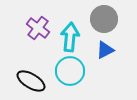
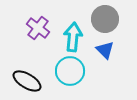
gray circle: moved 1 px right
cyan arrow: moved 3 px right
blue triangle: rotated 48 degrees counterclockwise
black ellipse: moved 4 px left
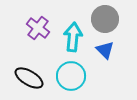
cyan circle: moved 1 px right, 5 px down
black ellipse: moved 2 px right, 3 px up
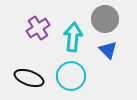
purple cross: rotated 20 degrees clockwise
blue triangle: moved 3 px right
black ellipse: rotated 12 degrees counterclockwise
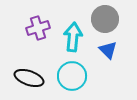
purple cross: rotated 15 degrees clockwise
cyan circle: moved 1 px right
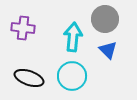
purple cross: moved 15 px left; rotated 25 degrees clockwise
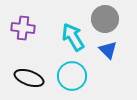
cyan arrow: rotated 36 degrees counterclockwise
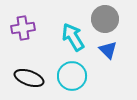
purple cross: rotated 15 degrees counterclockwise
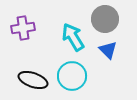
black ellipse: moved 4 px right, 2 px down
